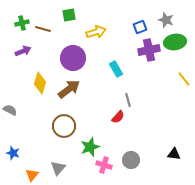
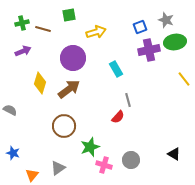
black triangle: rotated 24 degrees clockwise
gray triangle: rotated 14 degrees clockwise
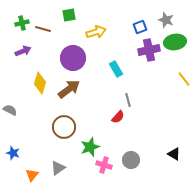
brown circle: moved 1 px down
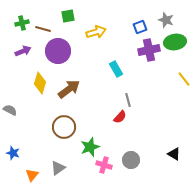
green square: moved 1 px left, 1 px down
purple circle: moved 15 px left, 7 px up
red semicircle: moved 2 px right
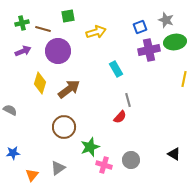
yellow line: rotated 49 degrees clockwise
blue star: rotated 24 degrees counterclockwise
